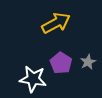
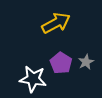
gray star: moved 2 px left
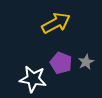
purple pentagon: rotated 10 degrees counterclockwise
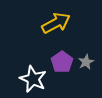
purple pentagon: moved 1 px right, 1 px up; rotated 15 degrees clockwise
white star: rotated 16 degrees clockwise
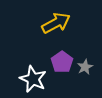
gray star: moved 1 px left, 5 px down
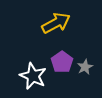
white star: moved 3 px up
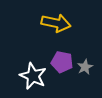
yellow arrow: rotated 40 degrees clockwise
purple pentagon: rotated 25 degrees counterclockwise
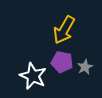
yellow arrow: moved 8 px right, 7 px down; rotated 108 degrees clockwise
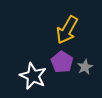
yellow arrow: moved 3 px right
purple pentagon: rotated 20 degrees clockwise
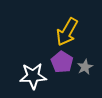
yellow arrow: moved 2 px down
white star: rotated 28 degrees counterclockwise
